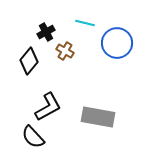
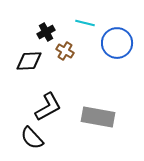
black diamond: rotated 48 degrees clockwise
black semicircle: moved 1 px left, 1 px down
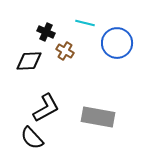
black cross: rotated 36 degrees counterclockwise
black L-shape: moved 2 px left, 1 px down
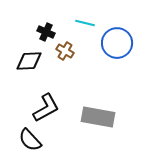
black semicircle: moved 2 px left, 2 px down
